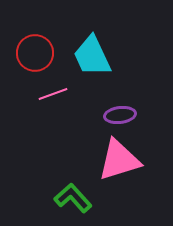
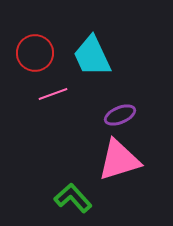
purple ellipse: rotated 16 degrees counterclockwise
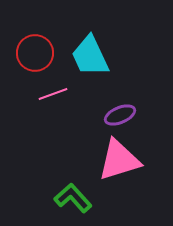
cyan trapezoid: moved 2 px left
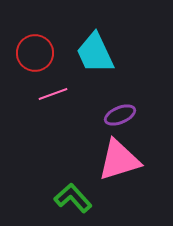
cyan trapezoid: moved 5 px right, 3 px up
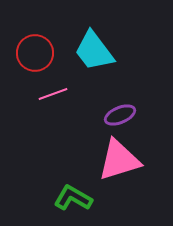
cyan trapezoid: moved 1 px left, 2 px up; rotated 12 degrees counterclockwise
green L-shape: rotated 18 degrees counterclockwise
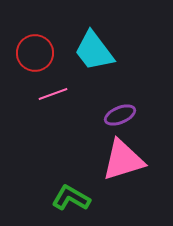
pink triangle: moved 4 px right
green L-shape: moved 2 px left
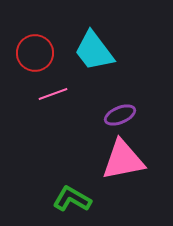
pink triangle: rotated 6 degrees clockwise
green L-shape: moved 1 px right, 1 px down
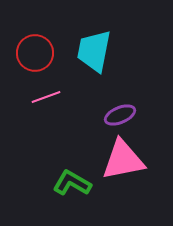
cyan trapezoid: rotated 48 degrees clockwise
pink line: moved 7 px left, 3 px down
green L-shape: moved 16 px up
